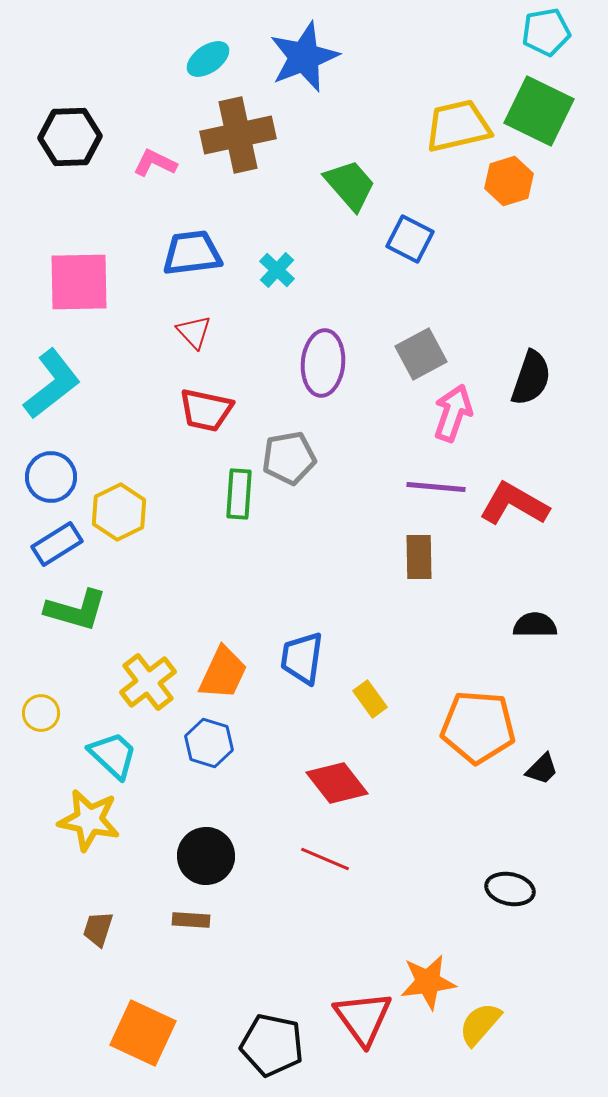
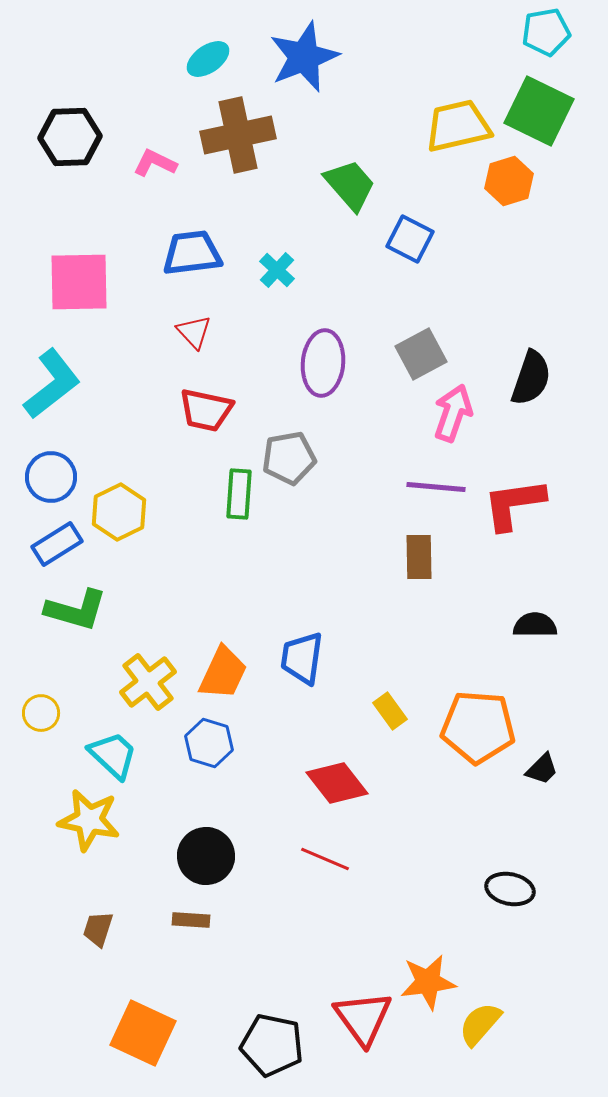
red L-shape at (514, 504): rotated 38 degrees counterclockwise
yellow rectangle at (370, 699): moved 20 px right, 12 px down
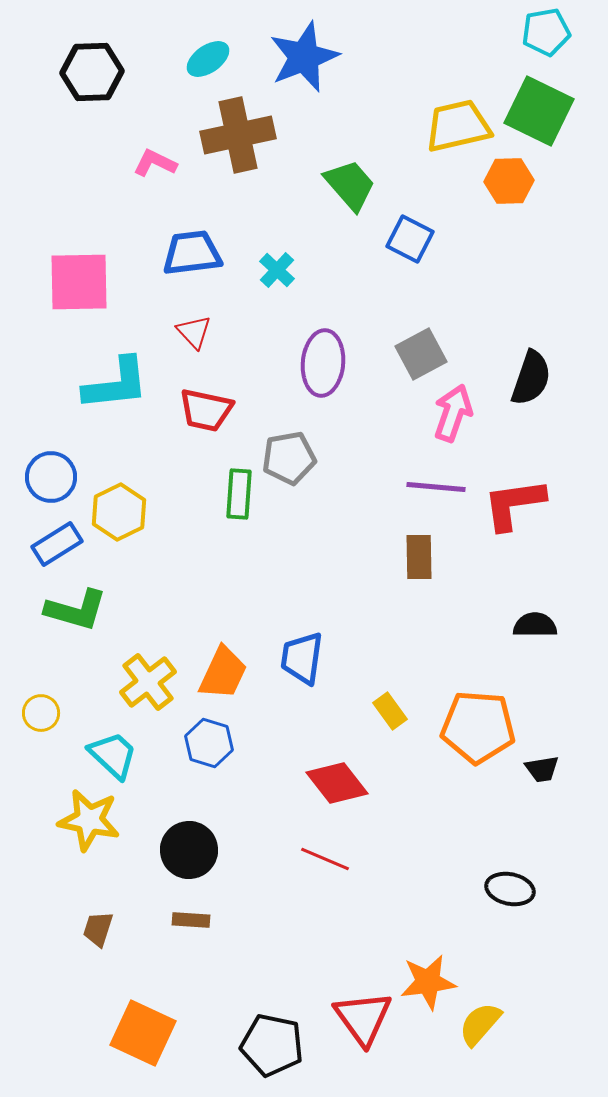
black hexagon at (70, 137): moved 22 px right, 65 px up
orange hexagon at (509, 181): rotated 15 degrees clockwise
cyan L-shape at (52, 384): moved 64 px right; rotated 32 degrees clockwise
black trapezoid at (542, 769): rotated 36 degrees clockwise
black circle at (206, 856): moved 17 px left, 6 px up
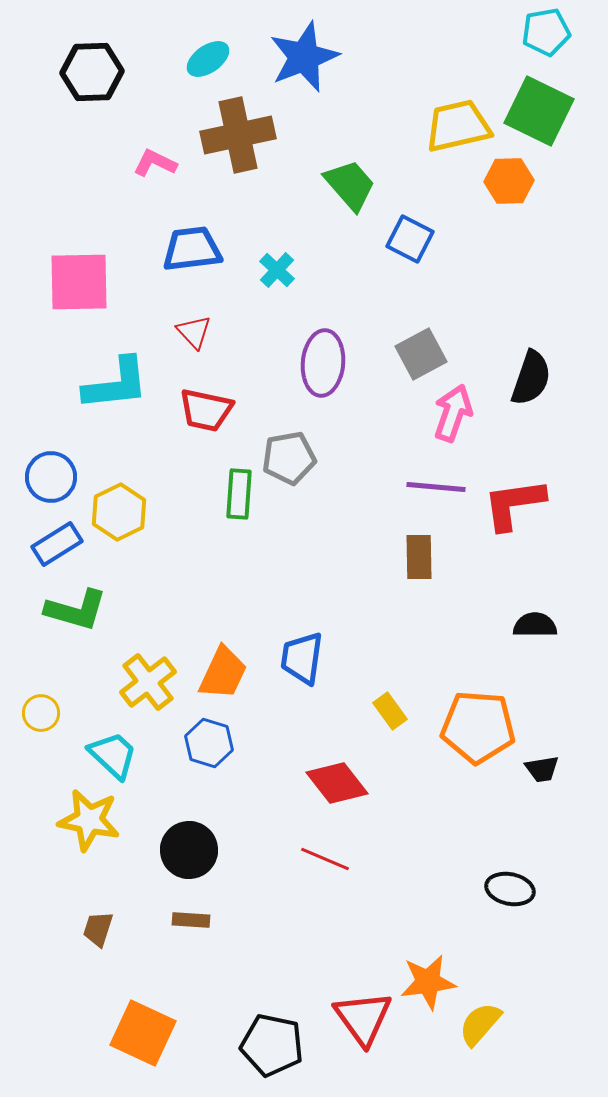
blue trapezoid at (192, 253): moved 4 px up
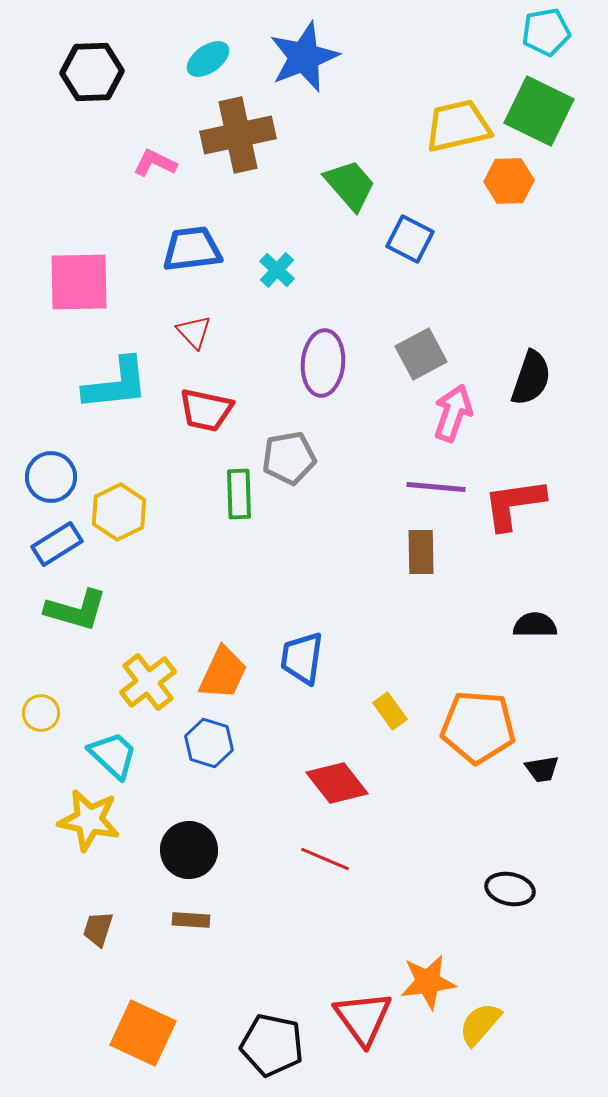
green rectangle at (239, 494): rotated 6 degrees counterclockwise
brown rectangle at (419, 557): moved 2 px right, 5 px up
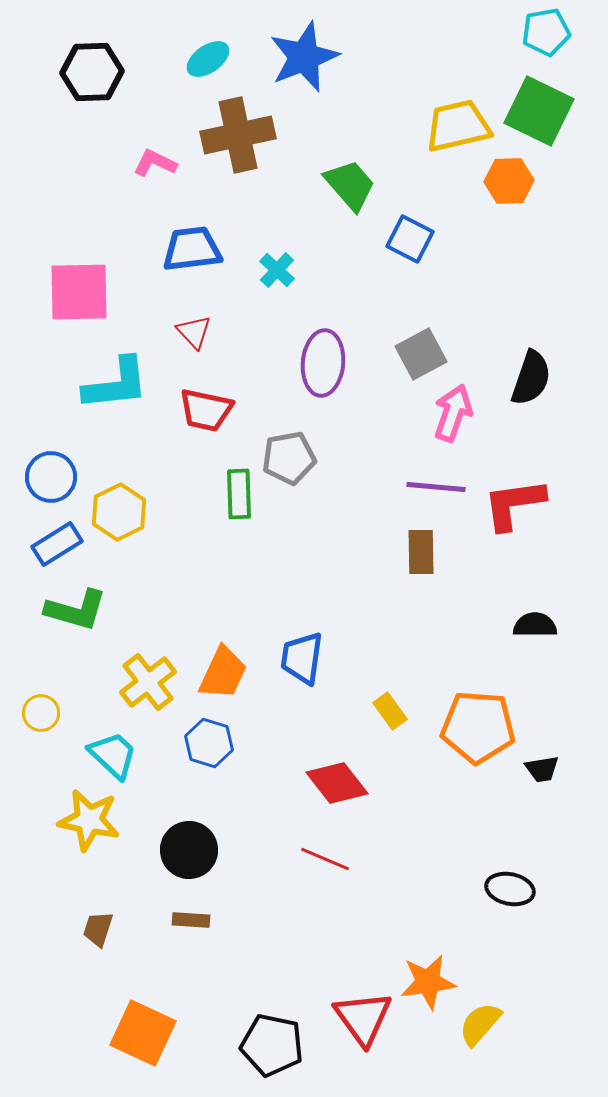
pink square at (79, 282): moved 10 px down
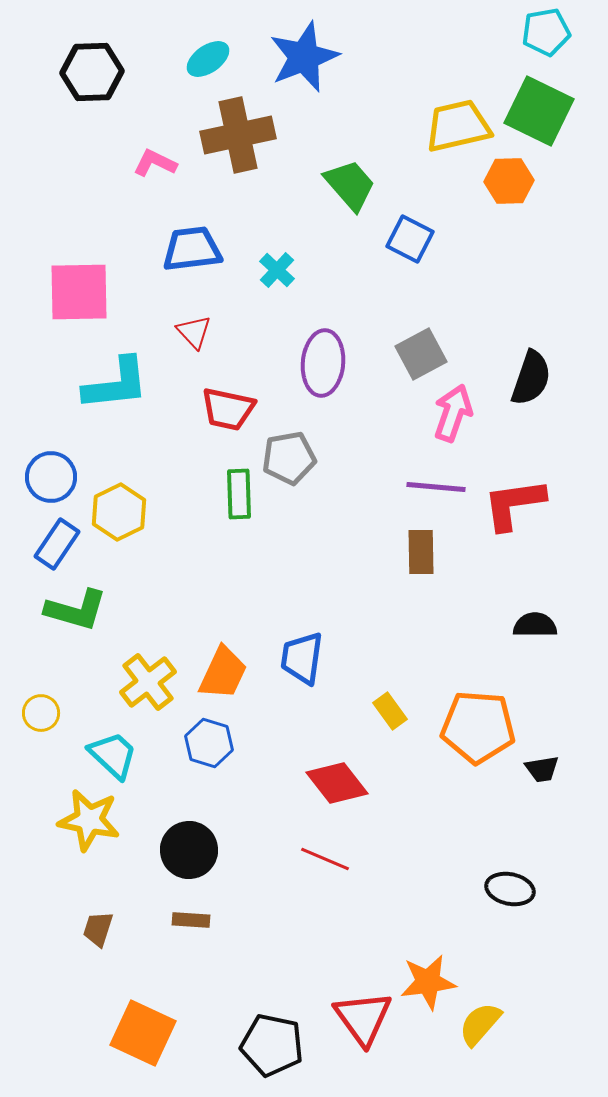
red trapezoid at (206, 410): moved 22 px right, 1 px up
blue rectangle at (57, 544): rotated 24 degrees counterclockwise
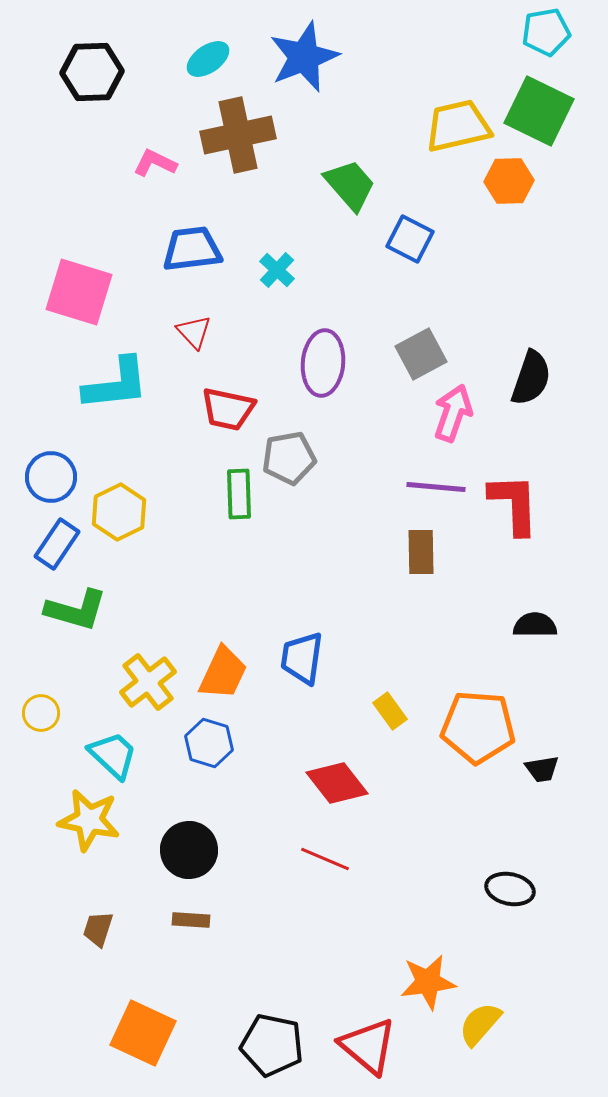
pink square at (79, 292): rotated 18 degrees clockwise
red L-shape at (514, 504): rotated 96 degrees clockwise
red triangle at (363, 1018): moved 5 px right, 28 px down; rotated 14 degrees counterclockwise
